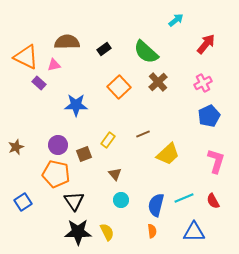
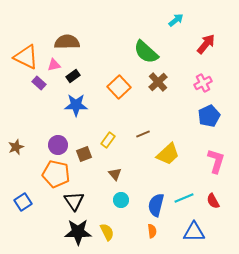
black rectangle: moved 31 px left, 27 px down
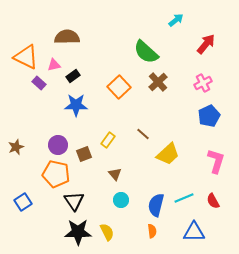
brown semicircle: moved 5 px up
brown line: rotated 64 degrees clockwise
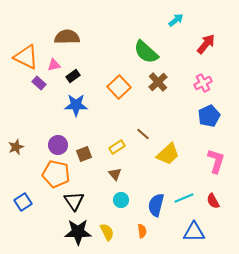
yellow rectangle: moved 9 px right, 7 px down; rotated 21 degrees clockwise
orange semicircle: moved 10 px left
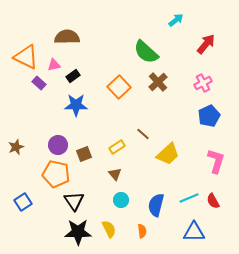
cyan line: moved 5 px right
yellow semicircle: moved 2 px right, 3 px up
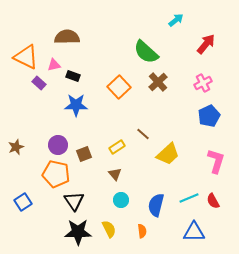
black rectangle: rotated 56 degrees clockwise
